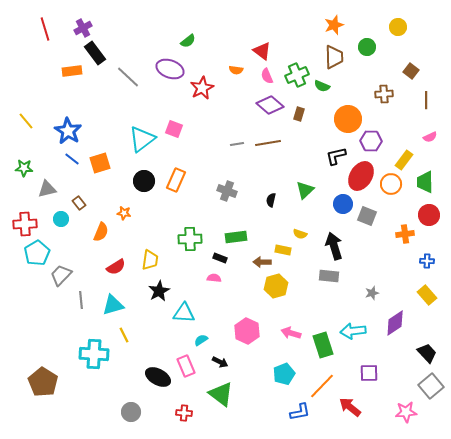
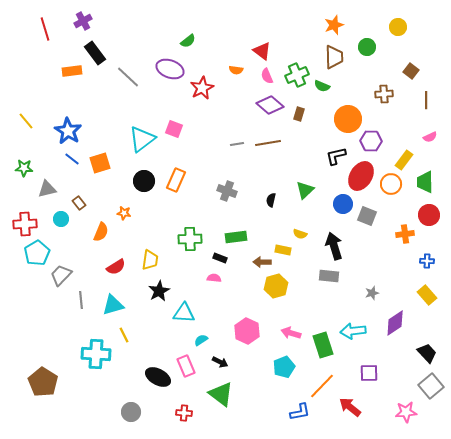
purple cross at (83, 28): moved 7 px up
cyan cross at (94, 354): moved 2 px right
cyan pentagon at (284, 374): moved 7 px up
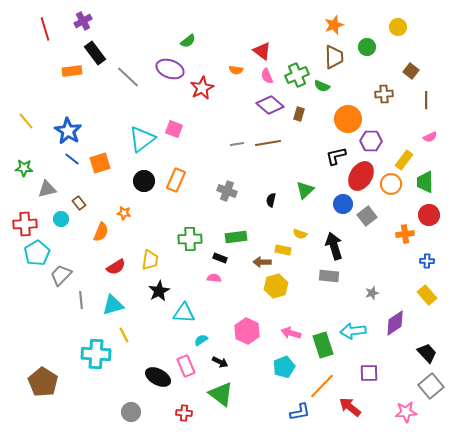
gray square at (367, 216): rotated 30 degrees clockwise
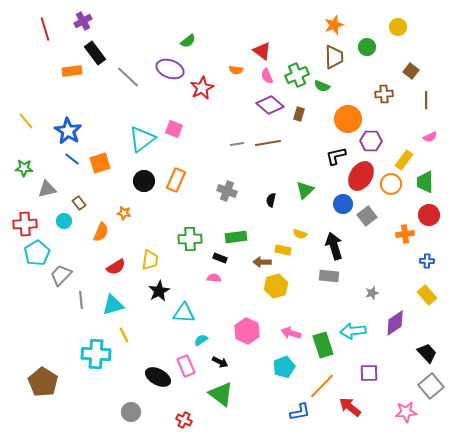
cyan circle at (61, 219): moved 3 px right, 2 px down
red cross at (184, 413): moved 7 px down; rotated 21 degrees clockwise
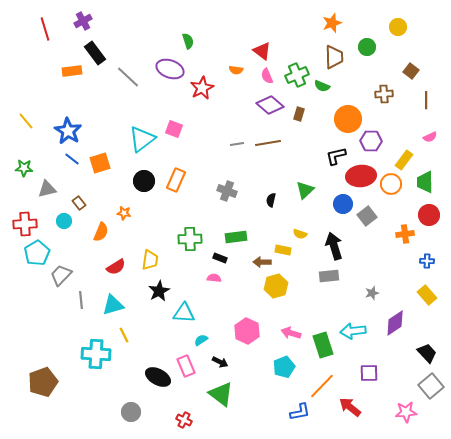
orange star at (334, 25): moved 2 px left, 2 px up
green semicircle at (188, 41): rotated 70 degrees counterclockwise
red ellipse at (361, 176): rotated 52 degrees clockwise
gray rectangle at (329, 276): rotated 12 degrees counterclockwise
brown pentagon at (43, 382): rotated 20 degrees clockwise
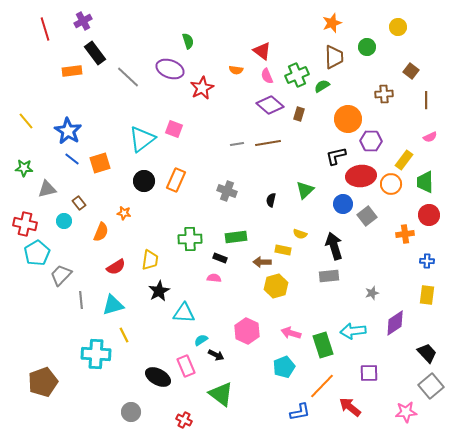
green semicircle at (322, 86): rotated 126 degrees clockwise
red cross at (25, 224): rotated 15 degrees clockwise
yellow rectangle at (427, 295): rotated 48 degrees clockwise
black arrow at (220, 362): moved 4 px left, 7 px up
